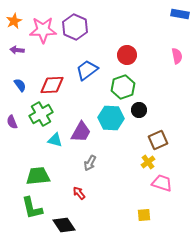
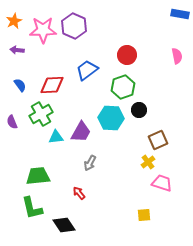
purple hexagon: moved 1 px left, 1 px up
cyan triangle: moved 1 px right, 3 px up; rotated 21 degrees counterclockwise
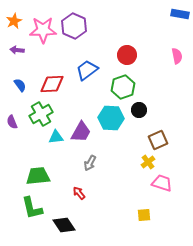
red diamond: moved 1 px up
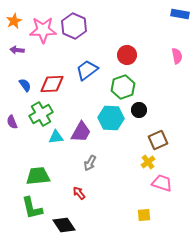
blue semicircle: moved 5 px right
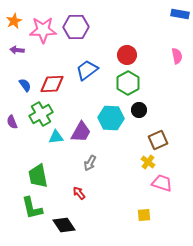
purple hexagon: moved 2 px right, 1 px down; rotated 25 degrees counterclockwise
green hexagon: moved 5 px right, 4 px up; rotated 10 degrees counterclockwise
yellow cross: rotated 16 degrees counterclockwise
green trapezoid: rotated 95 degrees counterclockwise
